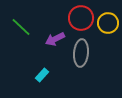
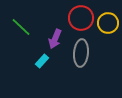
purple arrow: rotated 42 degrees counterclockwise
cyan rectangle: moved 14 px up
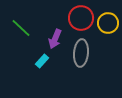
green line: moved 1 px down
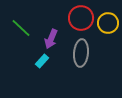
purple arrow: moved 4 px left
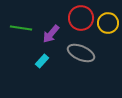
green line: rotated 35 degrees counterclockwise
purple arrow: moved 5 px up; rotated 18 degrees clockwise
gray ellipse: rotated 72 degrees counterclockwise
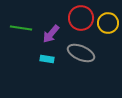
cyan rectangle: moved 5 px right, 2 px up; rotated 56 degrees clockwise
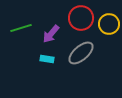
yellow circle: moved 1 px right, 1 px down
green line: rotated 25 degrees counterclockwise
gray ellipse: rotated 64 degrees counterclockwise
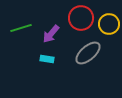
gray ellipse: moved 7 px right
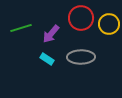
gray ellipse: moved 7 px left, 4 px down; rotated 40 degrees clockwise
cyan rectangle: rotated 24 degrees clockwise
